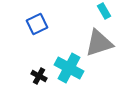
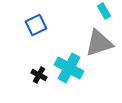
blue square: moved 1 px left, 1 px down
black cross: moved 1 px up
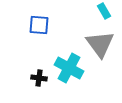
blue square: moved 3 px right; rotated 30 degrees clockwise
gray triangle: moved 1 px right, 1 px down; rotated 48 degrees counterclockwise
black cross: moved 3 px down; rotated 21 degrees counterclockwise
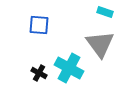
cyan rectangle: moved 1 px right, 1 px down; rotated 42 degrees counterclockwise
black cross: moved 5 px up; rotated 21 degrees clockwise
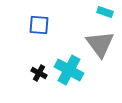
cyan cross: moved 2 px down
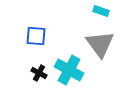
cyan rectangle: moved 4 px left, 1 px up
blue square: moved 3 px left, 11 px down
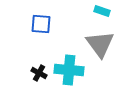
cyan rectangle: moved 1 px right
blue square: moved 5 px right, 12 px up
cyan cross: rotated 24 degrees counterclockwise
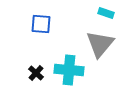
cyan rectangle: moved 4 px right, 2 px down
gray triangle: rotated 16 degrees clockwise
black cross: moved 3 px left; rotated 14 degrees clockwise
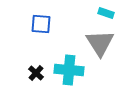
gray triangle: moved 1 px up; rotated 12 degrees counterclockwise
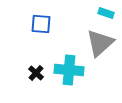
gray triangle: rotated 20 degrees clockwise
